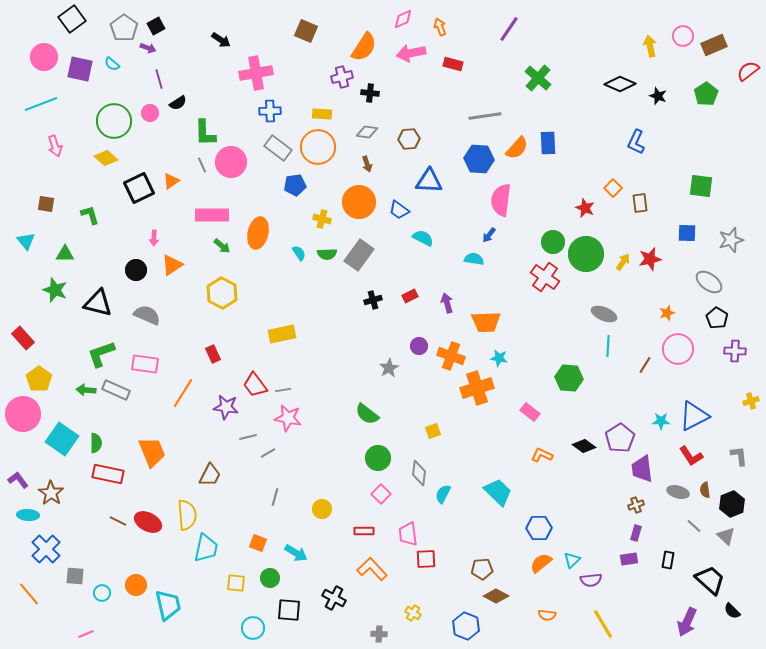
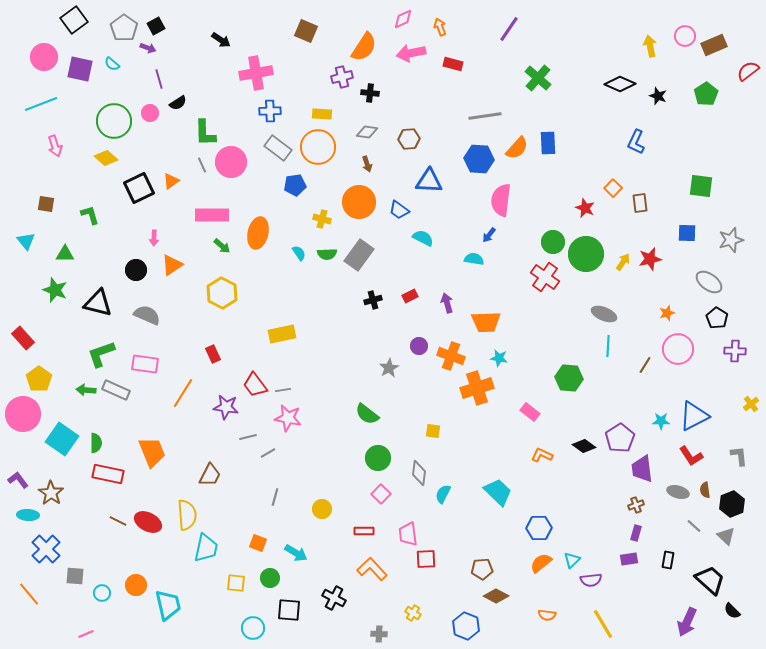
black square at (72, 19): moved 2 px right, 1 px down
pink circle at (683, 36): moved 2 px right
yellow cross at (751, 401): moved 3 px down; rotated 21 degrees counterclockwise
yellow square at (433, 431): rotated 28 degrees clockwise
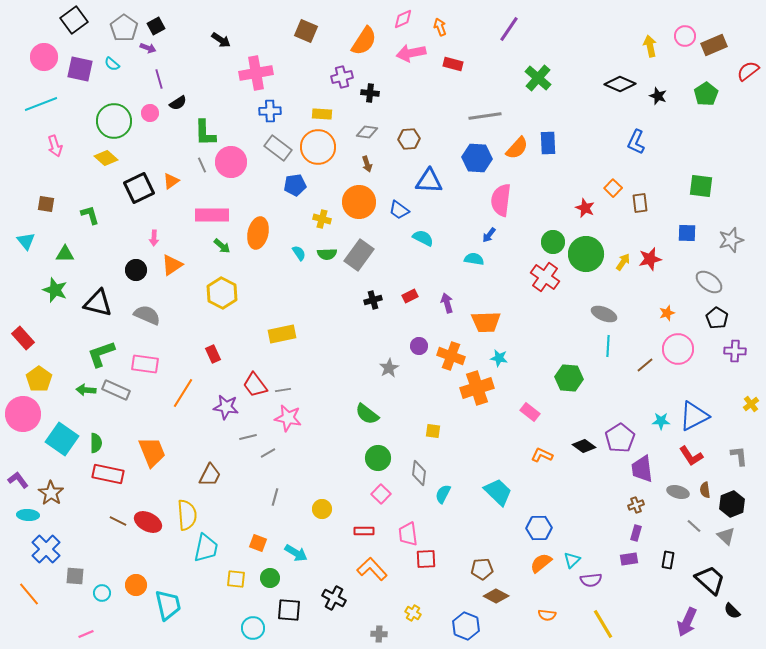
orange semicircle at (364, 47): moved 6 px up
blue hexagon at (479, 159): moved 2 px left, 1 px up
brown line at (645, 365): rotated 18 degrees clockwise
yellow square at (236, 583): moved 4 px up
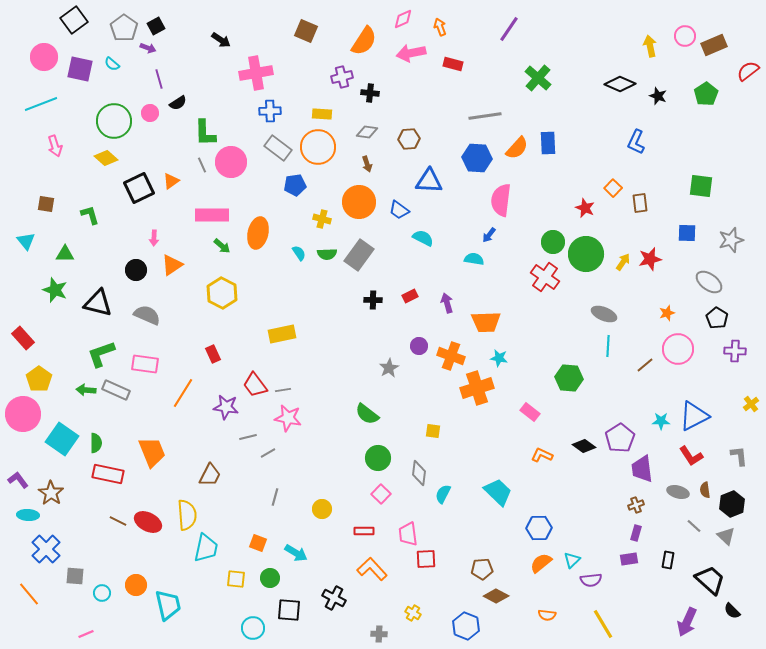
black cross at (373, 300): rotated 18 degrees clockwise
